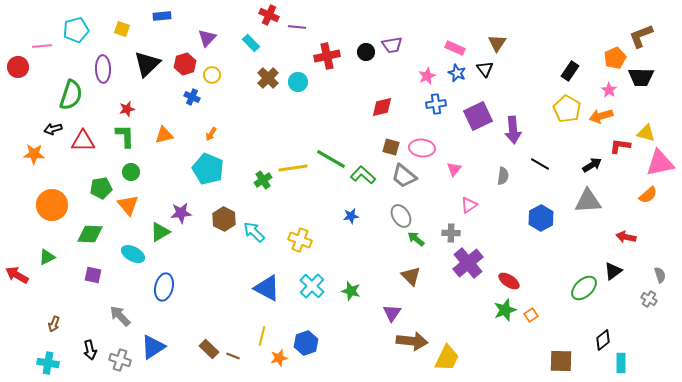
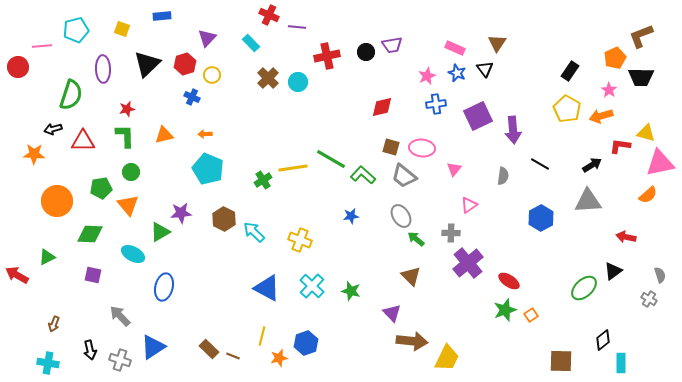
orange arrow at (211, 134): moved 6 px left; rotated 56 degrees clockwise
orange circle at (52, 205): moved 5 px right, 4 px up
purple triangle at (392, 313): rotated 18 degrees counterclockwise
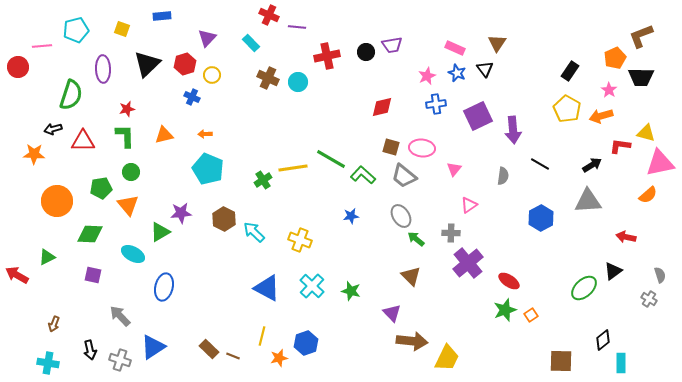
brown cross at (268, 78): rotated 20 degrees counterclockwise
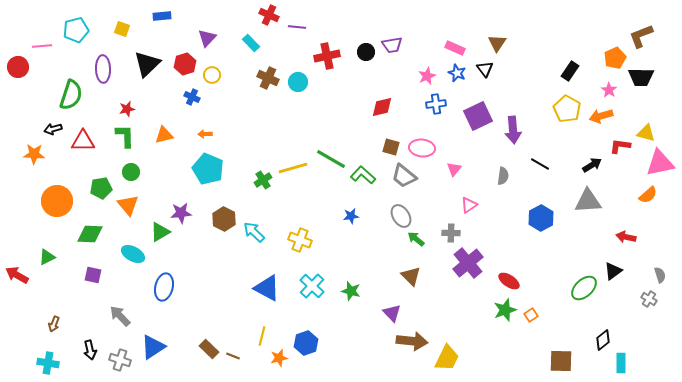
yellow line at (293, 168): rotated 8 degrees counterclockwise
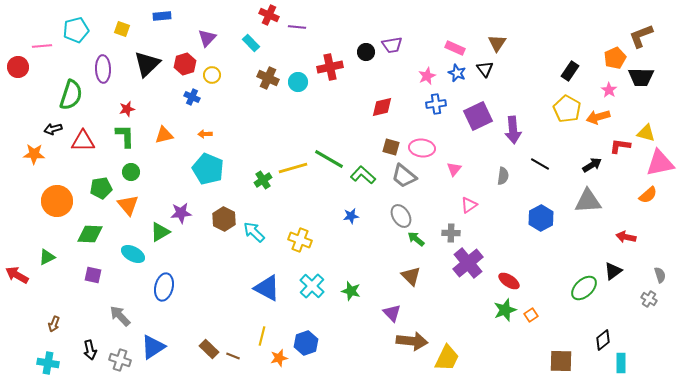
red cross at (327, 56): moved 3 px right, 11 px down
orange arrow at (601, 116): moved 3 px left, 1 px down
green line at (331, 159): moved 2 px left
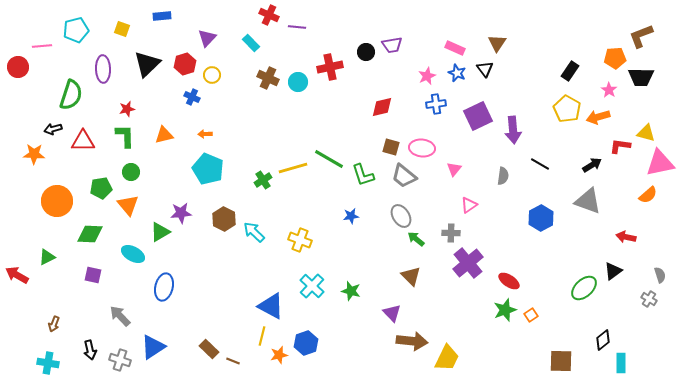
orange pentagon at (615, 58): rotated 20 degrees clockwise
green L-shape at (363, 175): rotated 150 degrees counterclockwise
gray triangle at (588, 201): rotated 24 degrees clockwise
blue triangle at (267, 288): moved 4 px right, 18 px down
brown line at (233, 356): moved 5 px down
orange star at (279, 358): moved 3 px up
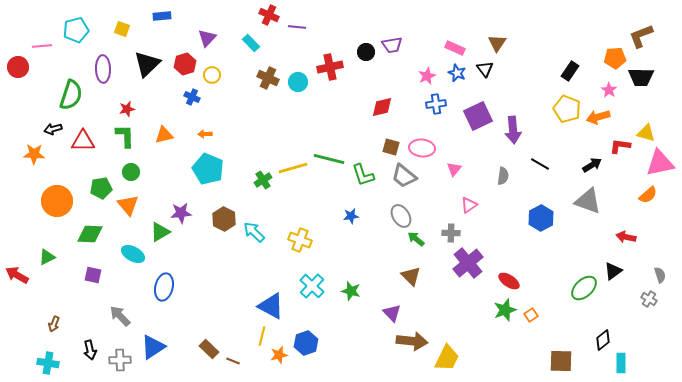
yellow pentagon at (567, 109): rotated 8 degrees counterclockwise
green line at (329, 159): rotated 16 degrees counterclockwise
gray cross at (120, 360): rotated 20 degrees counterclockwise
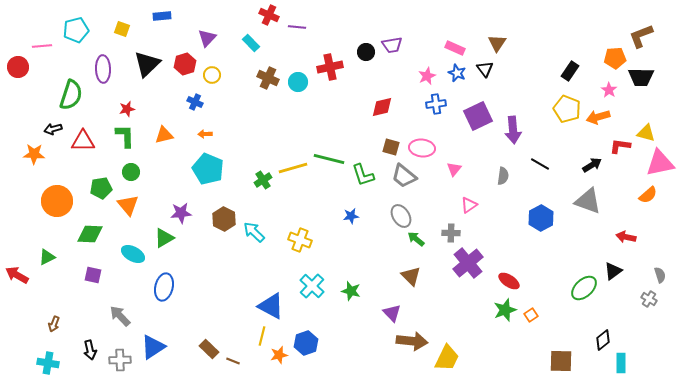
blue cross at (192, 97): moved 3 px right, 5 px down
green triangle at (160, 232): moved 4 px right, 6 px down
